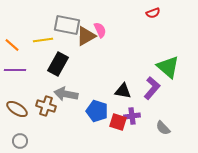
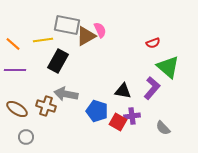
red semicircle: moved 30 px down
orange line: moved 1 px right, 1 px up
black rectangle: moved 3 px up
red square: rotated 12 degrees clockwise
gray circle: moved 6 px right, 4 px up
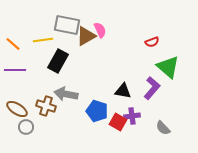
red semicircle: moved 1 px left, 1 px up
gray circle: moved 10 px up
